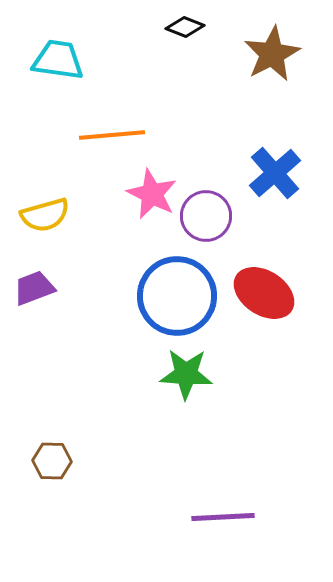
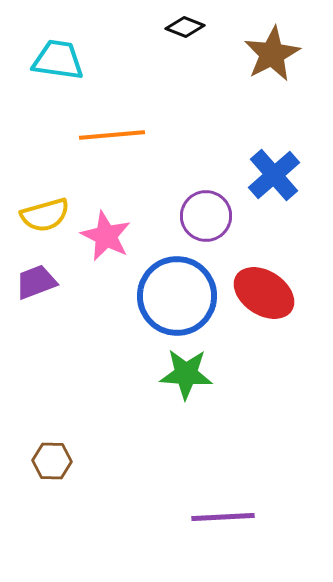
blue cross: moved 1 px left, 2 px down
pink star: moved 46 px left, 42 px down
purple trapezoid: moved 2 px right, 6 px up
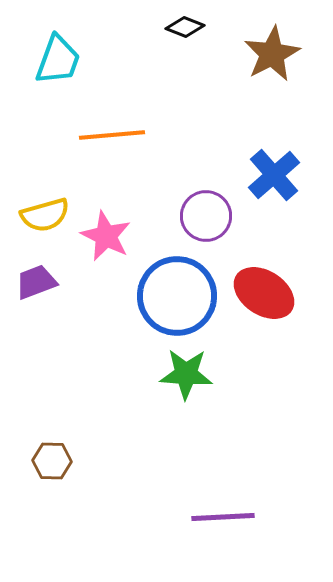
cyan trapezoid: rotated 102 degrees clockwise
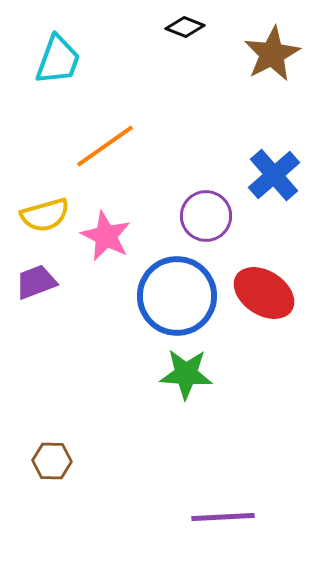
orange line: moved 7 px left, 11 px down; rotated 30 degrees counterclockwise
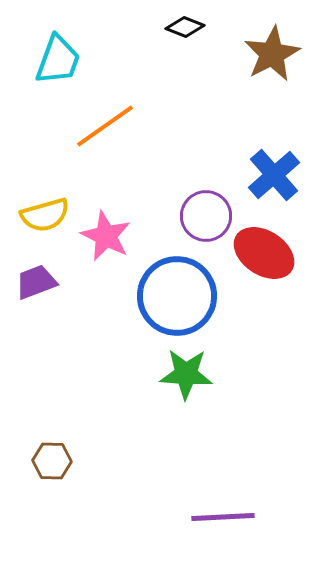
orange line: moved 20 px up
red ellipse: moved 40 px up
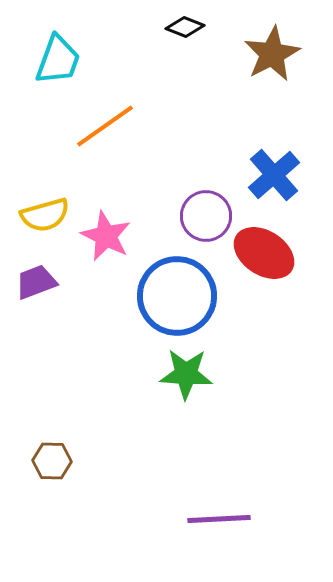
purple line: moved 4 px left, 2 px down
